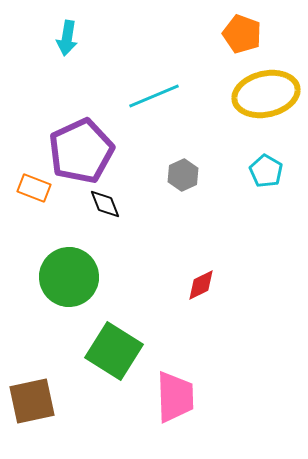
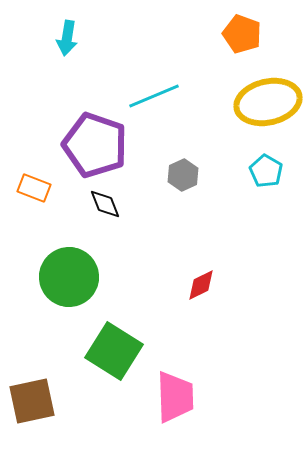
yellow ellipse: moved 2 px right, 8 px down
purple pentagon: moved 14 px right, 6 px up; rotated 28 degrees counterclockwise
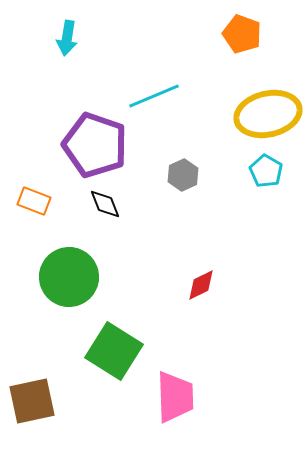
yellow ellipse: moved 12 px down
orange rectangle: moved 13 px down
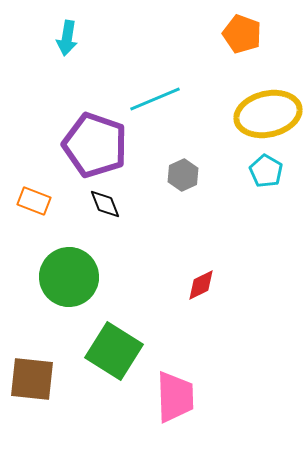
cyan line: moved 1 px right, 3 px down
brown square: moved 22 px up; rotated 18 degrees clockwise
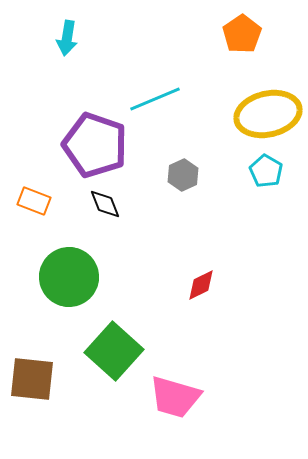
orange pentagon: rotated 18 degrees clockwise
green square: rotated 10 degrees clockwise
pink trapezoid: rotated 108 degrees clockwise
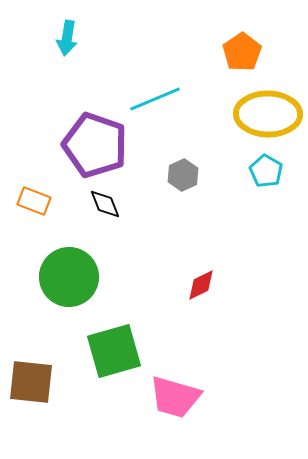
orange pentagon: moved 18 px down
yellow ellipse: rotated 14 degrees clockwise
green square: rotated 32 degrees clockwise
brown square: moved 1 px left, 3 px down
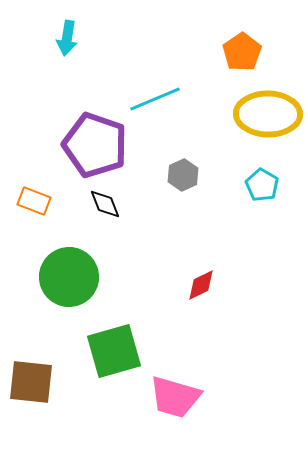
cyan pentagon: moved 4 px left, 14 px down
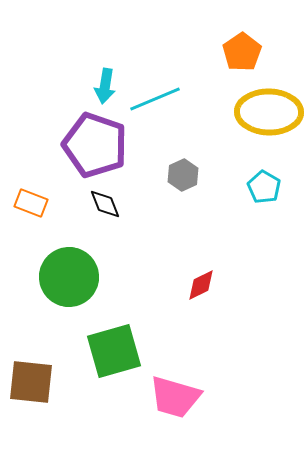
cyan arrow: moved 38 px right, 48 px down
yellow ellipse: moved 1 px right, 2 px up
cyan pentagon: moved 2 px right, 2 px down
orange rectangle: moved 3 px left, 2 px down
